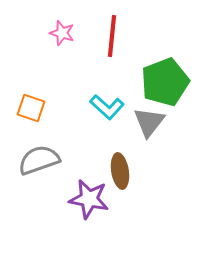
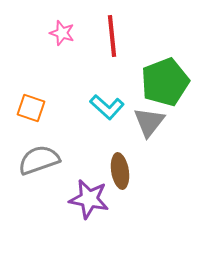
red line: rotated 12 degrees counterclockwise
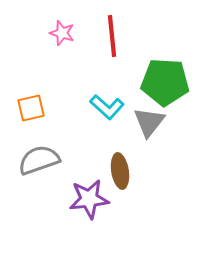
green pentagon: rotated 24 degrees clockwise
orange square: rotated 32 degrees counterclockwise
purple star: rotated 18 degrees counterclockwise
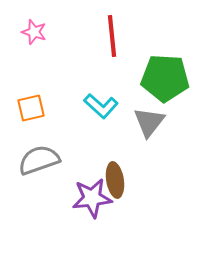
pink star: moved 28 px left, 1 px up
green pentagon: moved 4 px up
cyan L-shape: moved 6 px left, 1 px up
brown ellipse: moved 5 px left, 9 px down
purple star: moved 3 px right, 1 px up
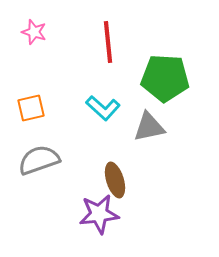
red line: moved 4 px left, 6 px down
cyan L-shape: moved 2 px right, 2 px down
gray triangle: moved 5 px down; rotated 40 degrees clockwise
brown ellipse: rotated 8 degrees counterclockwise
purple star: moved 7 px right, 16 px down
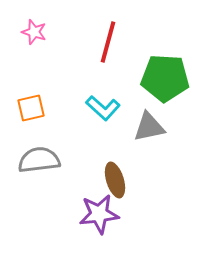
red line: rotated 21 degrees clockwise
gray semicircle: rotated 12 degrees clockwise
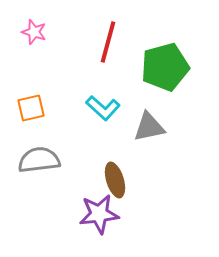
green pentagon: moved 11 px up; rotated 18 degrees counterclockwise
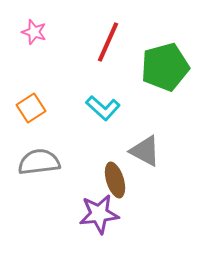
red line: rotated 9 degrees clockwise
orange square: rotated 20 degrees counterclockwise
gray triangle: moved 4 px left, 24 px down; rotated 40 degrees clockwise
gray semicircle: moved 2 px down
